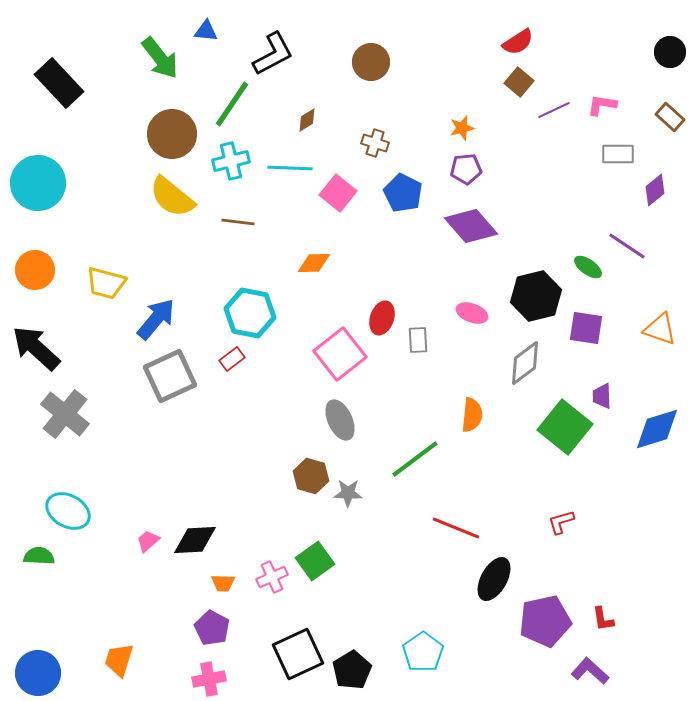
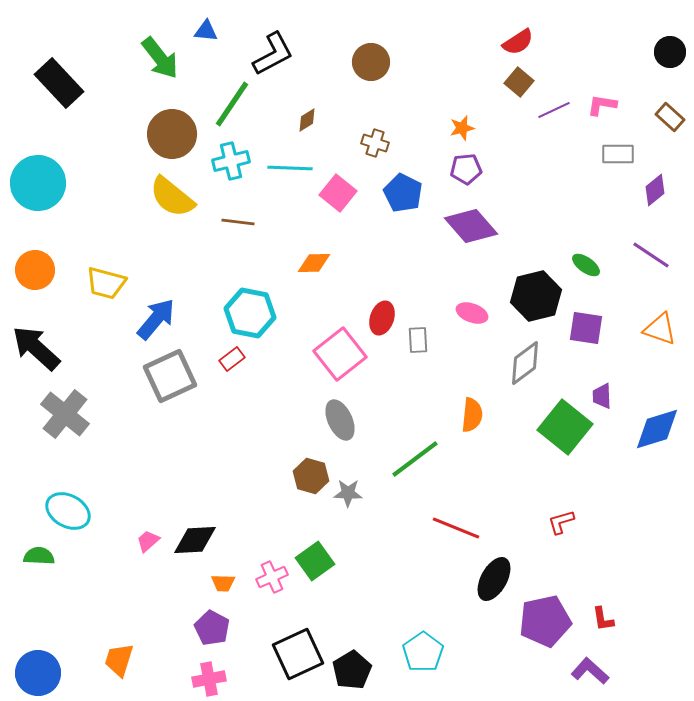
purple line at (627, 246): moved 24 px right, 9 px down
green ellipse at (588, 267): moved 2 px left, 2 px up
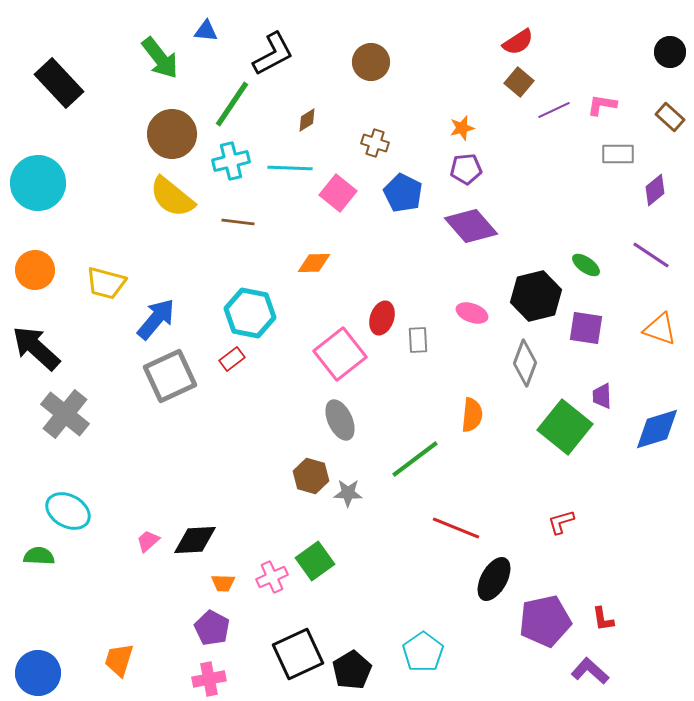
gray diamond at (525, 363): rotated 33 degrees counterclockwise
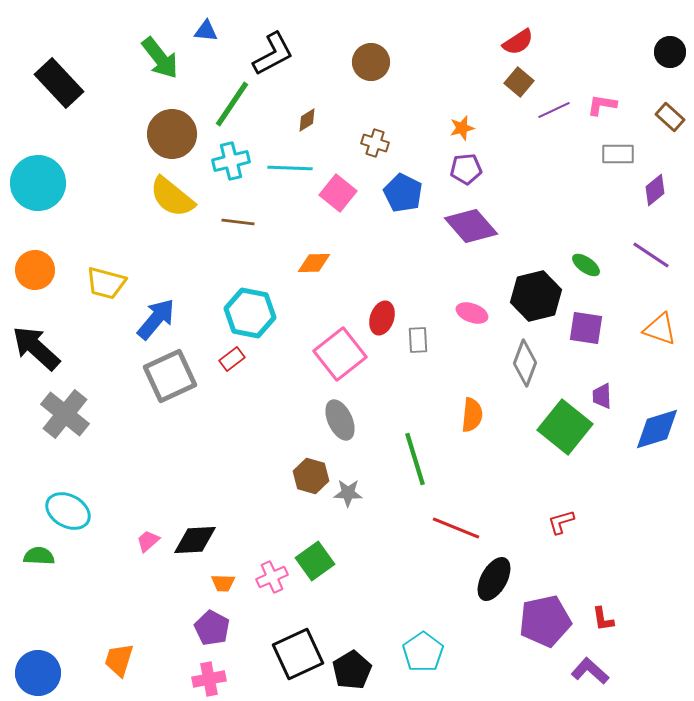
green line at (415, 459): rotated 70 degrees counterclockwise
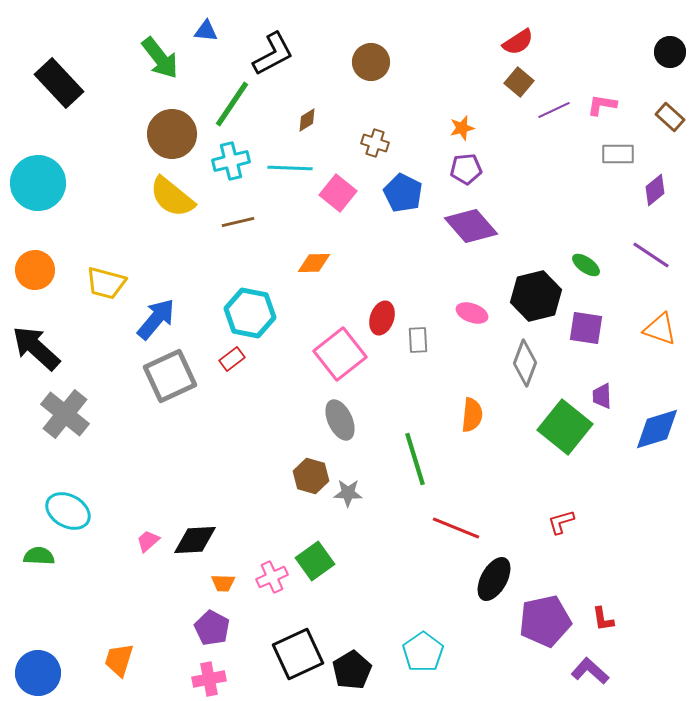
brown line at (238, 222): rotated 20 degrees counterclockwise
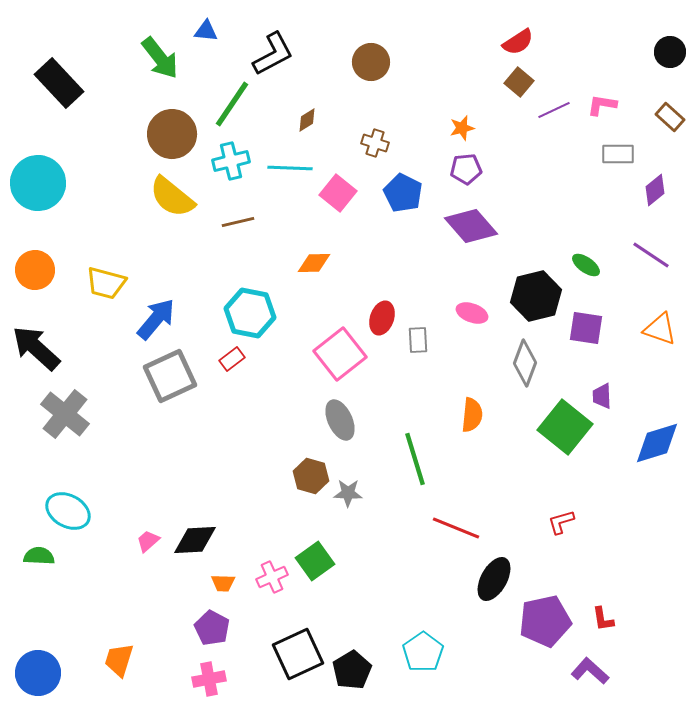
blue diamond at (657, 429): moved 14 px down
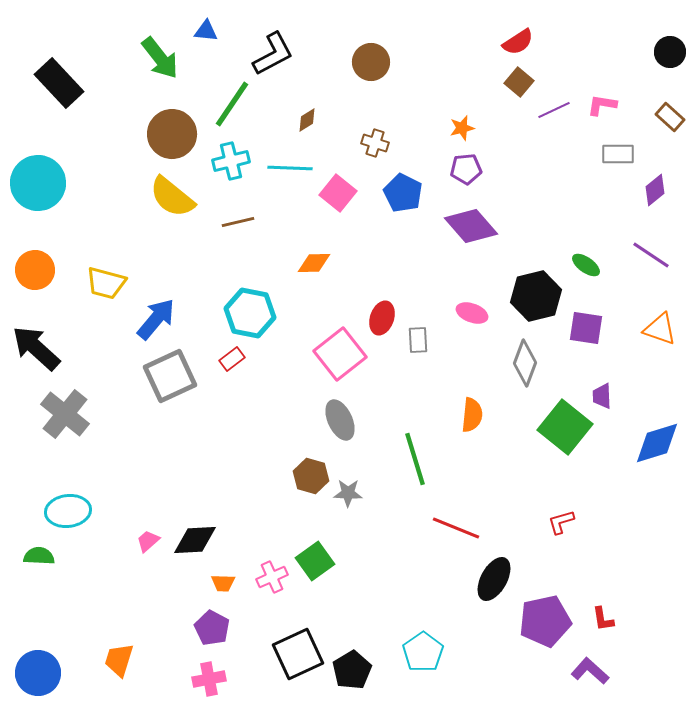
cyan ellipse at (68, 511): rotated 36 degrees counterclockwise
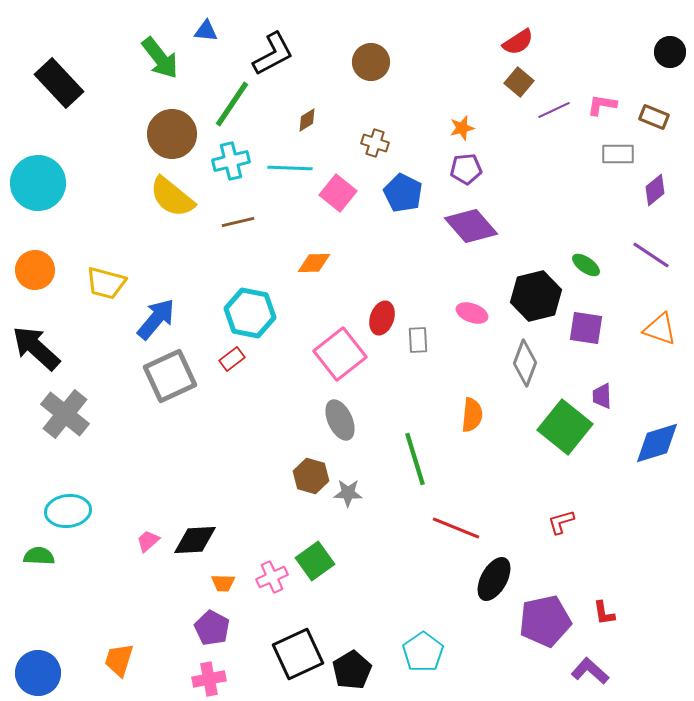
brown rectangle at (670, 117): moved 16 px left; rotated 20 degrees counterclockwise
red L-shape at (603, 619): moved 1 px right, 6 px up
